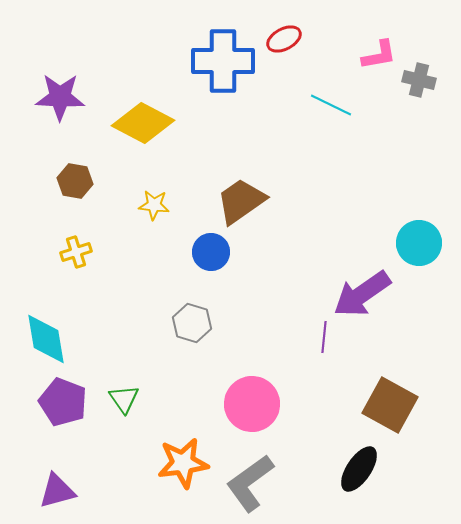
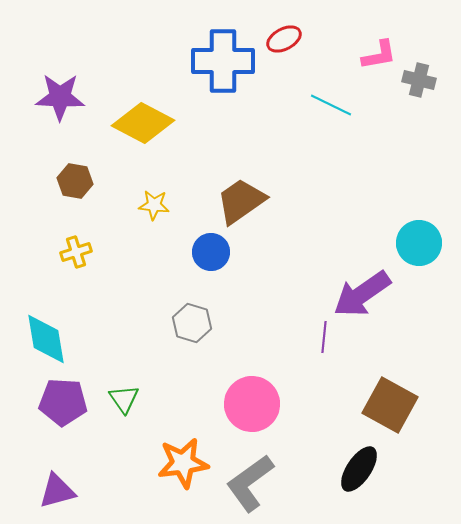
purple pentagon: rotated 18 degrees counterclockwise
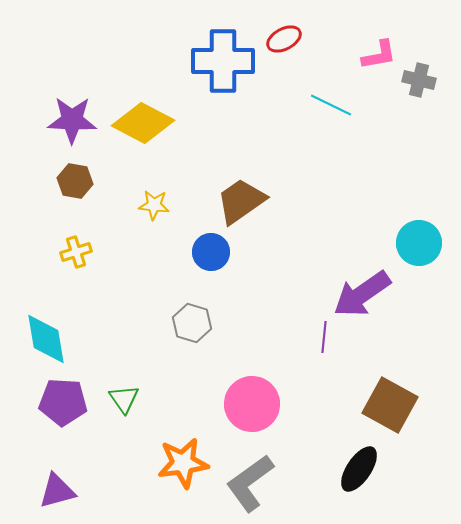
purple star: moved 12 px right, 23 px down
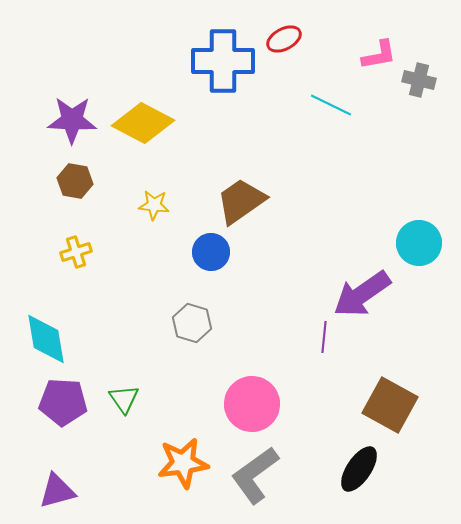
gray L-shape: moved 5 px right, 8 px up
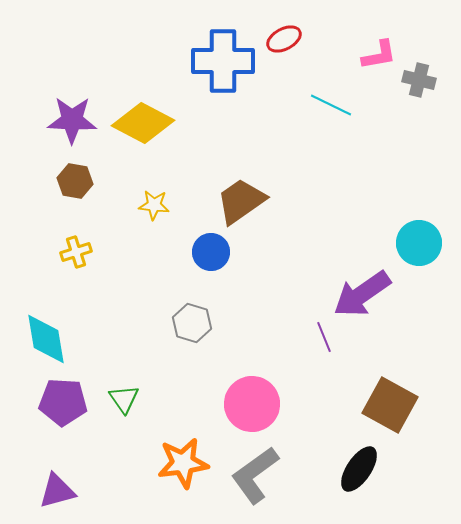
purple line: rotated 28 degrees counterclockwise
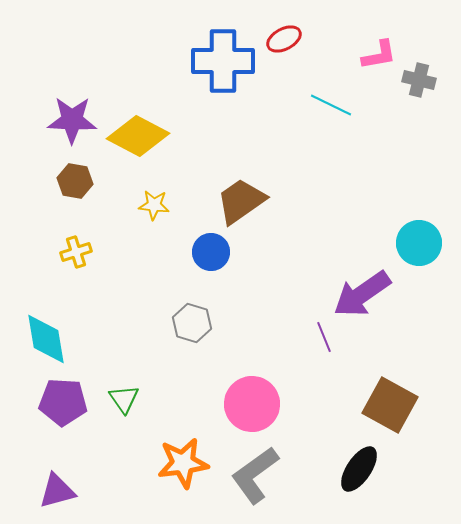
yellow diamond: moved 5 px left, 13 px down
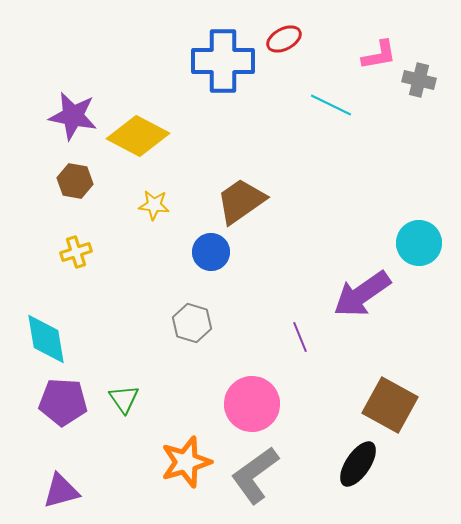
purple star: moved 1 px right, 4 px up; rotated 9 degrees clockwise
purple line: moved 24 px left
orange star: moved 3 px right, 1 px up; rotated 9 degrees counterclockwise
black ellipse: moved 1 px left, 5 px up
purple triangle: moved 4 px right
